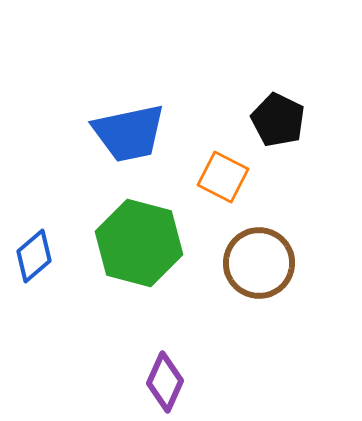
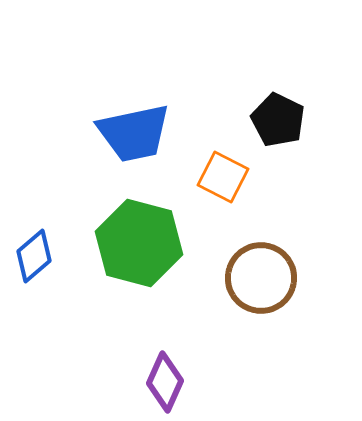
blue trapezoid: moved 5 px right
brown circle: moved 2 px right, 15 px down
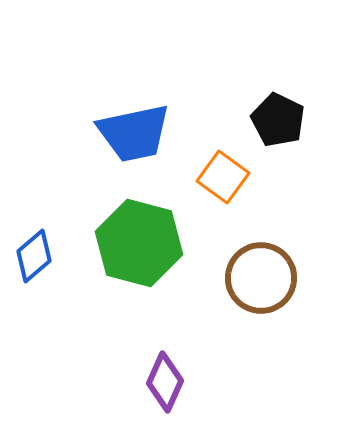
orange square: rotated 9 degrees clockwise
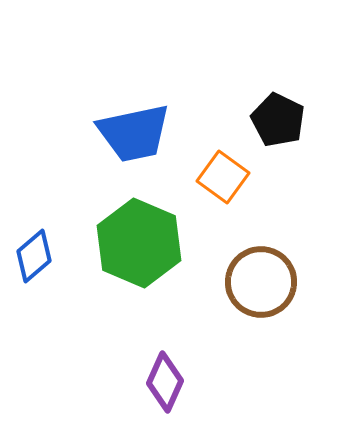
green hexagon: rotated 8 degrees clockwise
brown circle: moved 4 px down
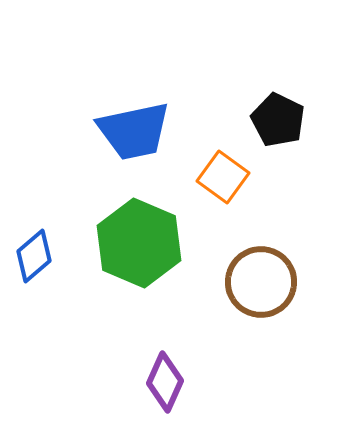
blue trapezoid: moved 2 px up
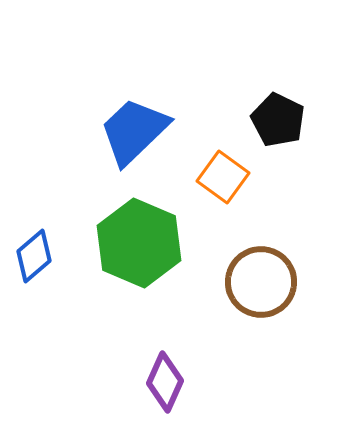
blue trapezoid: rotated 148 degrees clockwise
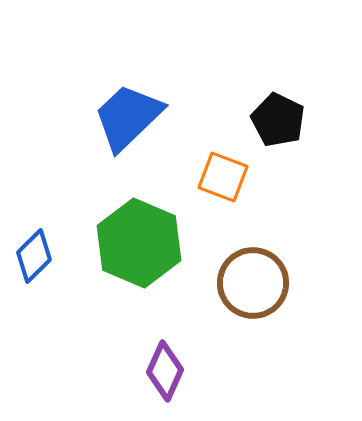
blue trapezoid: moved 6 px left, 14 px up
orange square: rotated 15 degrees counterclockwise
blue diamond: rotated 4 degrees counterclockwise
brown circle: moved 8 px left, 1 px down
purple diamond: moved 11 px up
